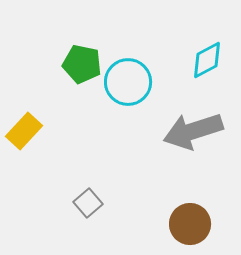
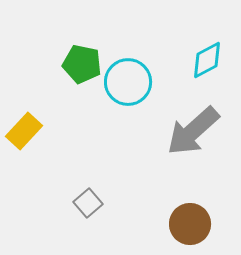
gray arrow: rotated 24 degrees counterclockwise
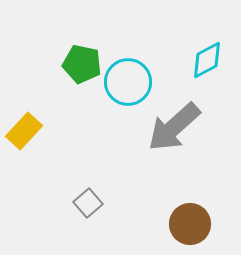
gray arrow: moved 19 px left, 4 px up
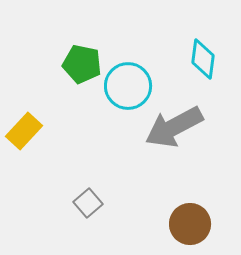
cyan diamond: moved 4 px left, 1 px up; rotated 54 degrees counterclockwise
cyan circle: moved 4 px down
gray arrow: rotated 14 degrees clockwise
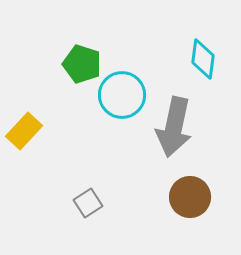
green pentagon: rotated 6 degrees clockwise
cyan circle: moved 6 px left, 9 px down
gray arrow: rotated 50 degrees counterclockwise
gray square: rotated 8 degrees clockwise
brown circle: moved 27 px up
